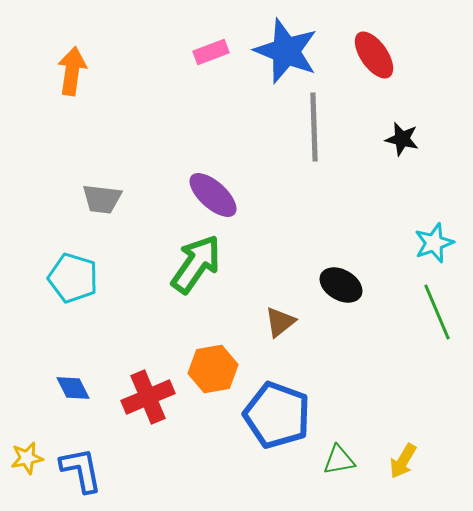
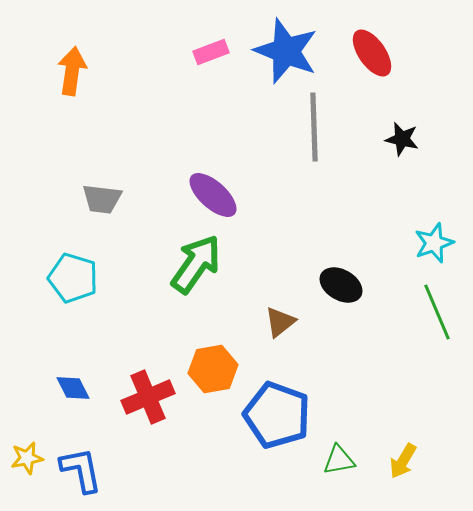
red ellipse: moved 2 px left, 2 px up
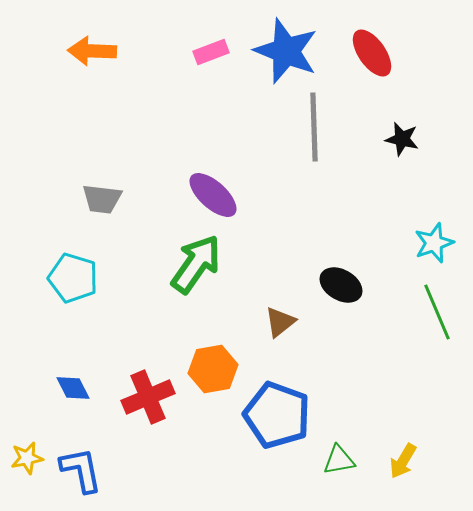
orange arrow: moved 20 px right, 20 px up; rotated 96 degrees counterclockwise
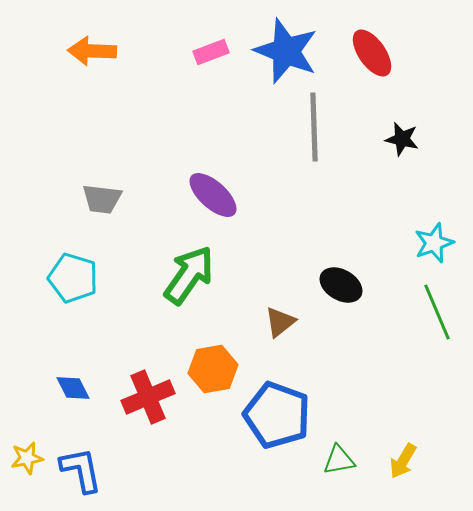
green arrow: moved 7 px left, 11 px down
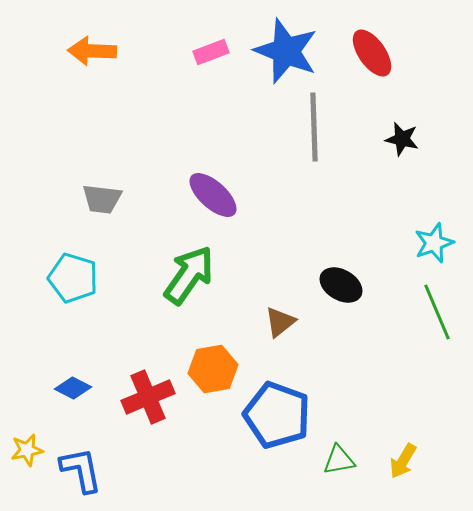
blue diamond: rotated 36 degrees counterclockwise
yellow star: moved 8 px up
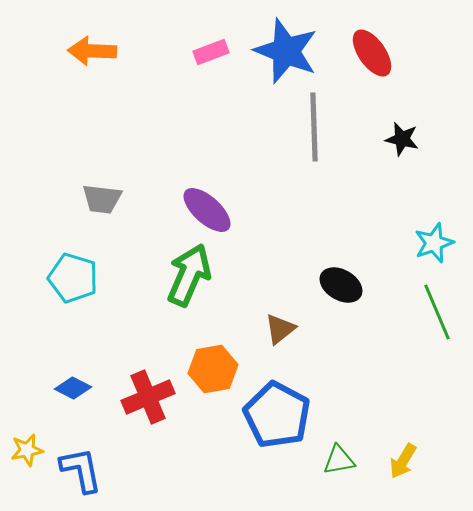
purple ellipse: moved 6 px left, 15 px down
green arrow: rotated 12 degrees counterclockwise
brown triangle: moved 7 px down
blue pentagon: rotated 8 degrees clockwise
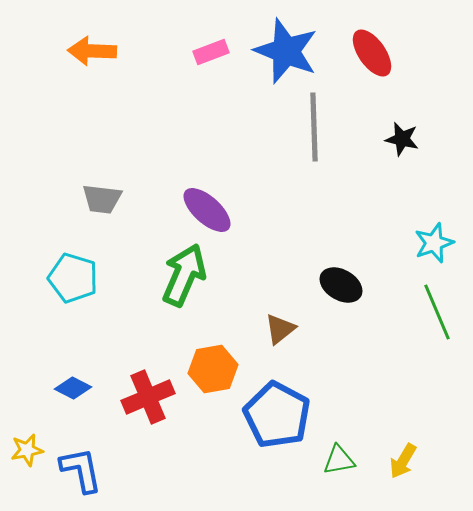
green arrow: moved 5 px left
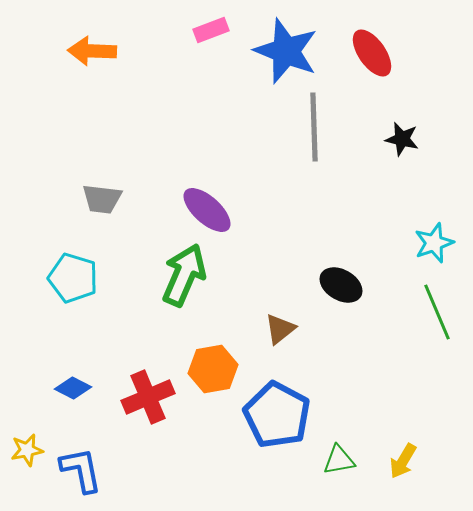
pink rectangle: moved 22 px up
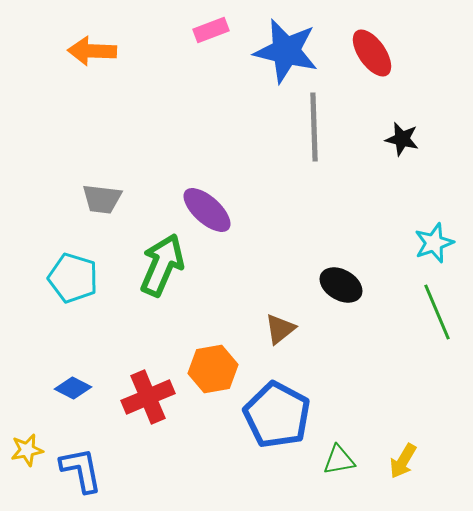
blue star: rotated 8 degrees counterclockwise
green arrow: moved 22 px left, 10 px up
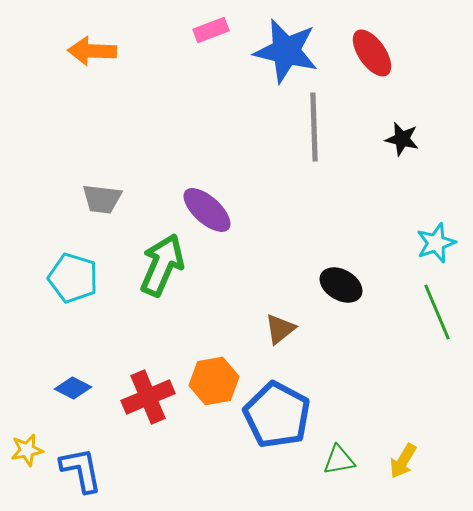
cyan star: moved 2 px right
orange hexagon: moved 1 px right, 12 px down
